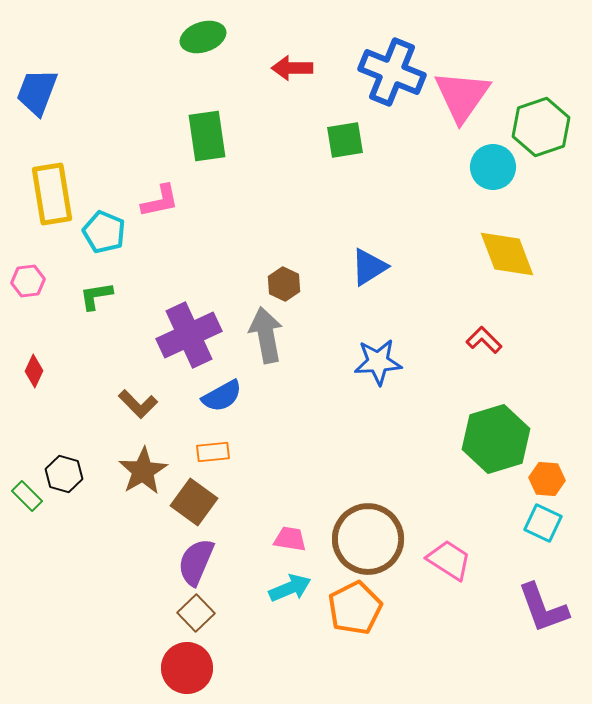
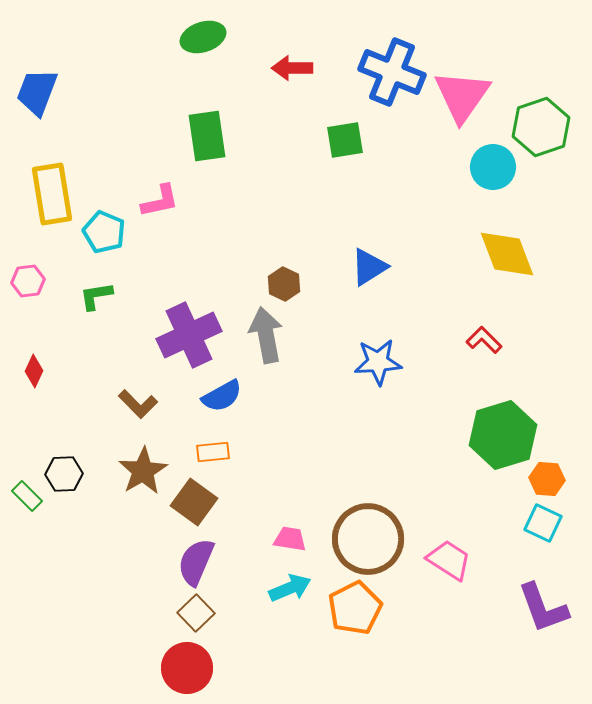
green hexagon at (496, 439): moved 7 px right, 4 px up
black hexagon at (64, 474): rotated 18 degrees counterclockwise
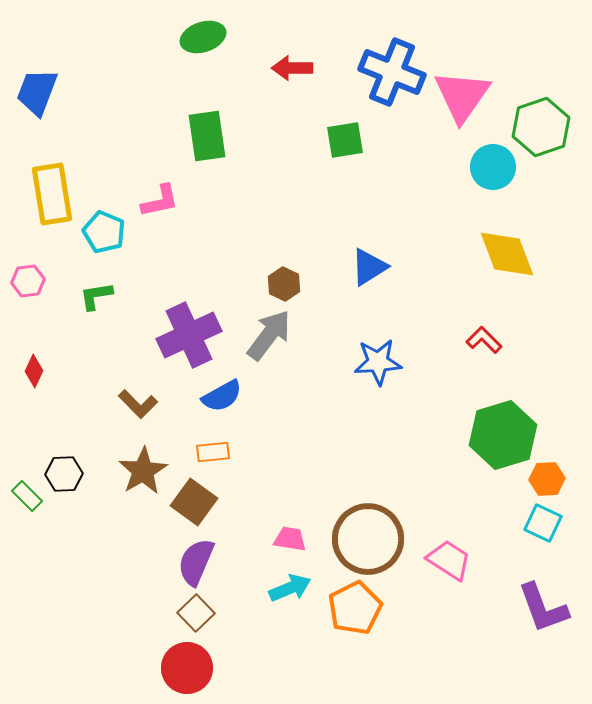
gray arrow at (266, 335): moved 3 px right; rotated 48 degrees clockwise
orange hexagon at (547, 479): rotated 8 degrees counterclockwise
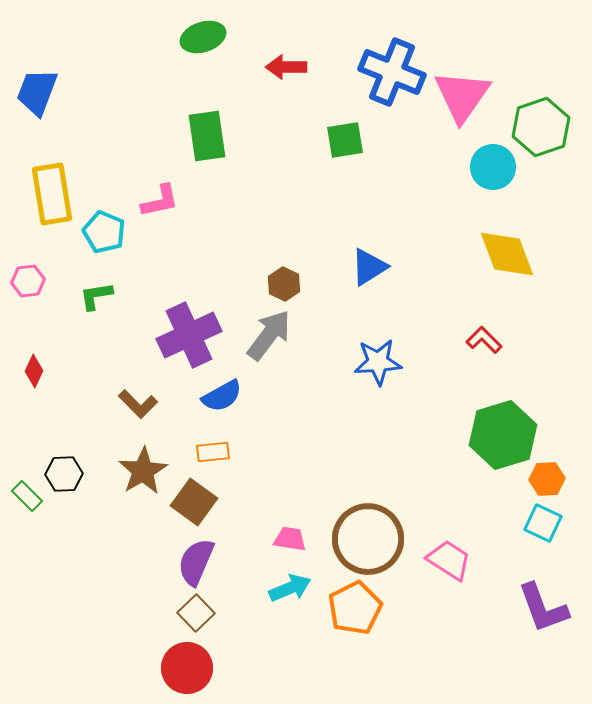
red arrow at (292, 68): moved 6 px left, 1 px up
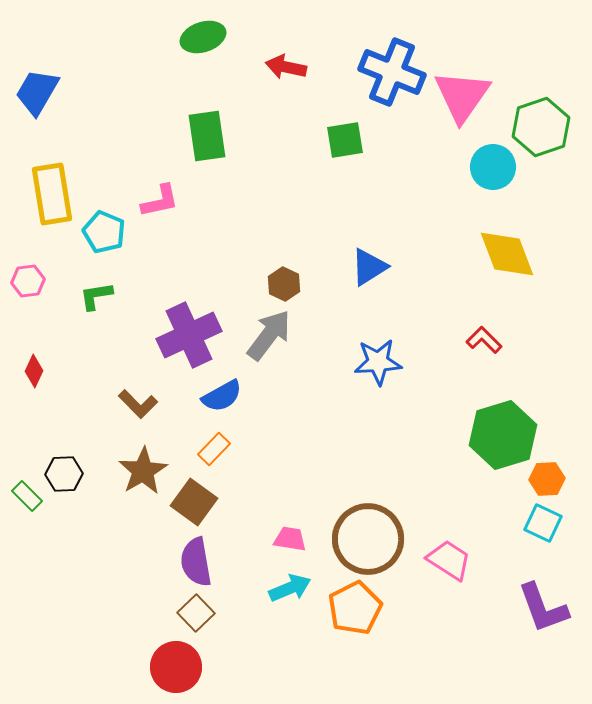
red arrow at (286, 67): rotated 12 degrees clockwise
blue trapezoid at (37, 92): rotated 9 degrees clockwise
orange rectangle at (213, 452): moved 1 px right, 3 px up; rotated 40 degrees counterclockwise
purple semicircle at (196, 562): rotated 33 degrees counterclockwise
red circle at (187, 668): moved 11 px left, 1 px up
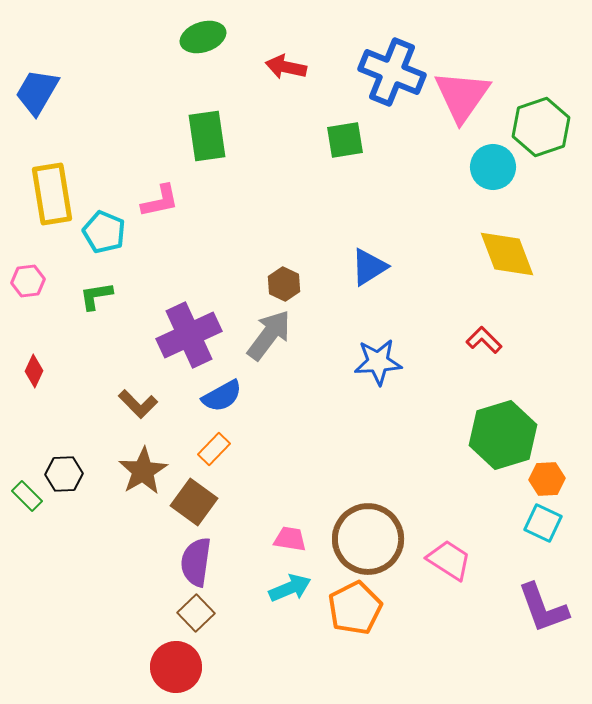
purple semicircle at (196, 562): rotated 18 degrees clockwise
